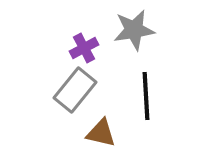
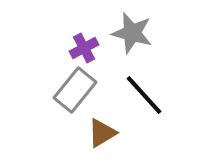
gray star: moved 2 px left, 3 px down; rotated 24 degrees clockwise
black line: moved 2 px left, 1 px up; rotated 39 degrees counterclockwise
brown triangle: moved 1 px right; rotated 44 degrees counterclockwise
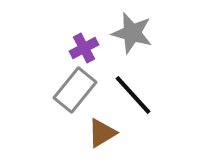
black line: moved 11 px left
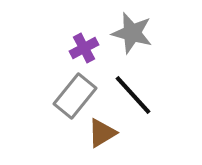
gray rectangle: moved 6 px down
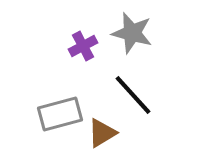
purple cross: moved 1 px left, 2 px up
gray rectangle: moved 15 px left, 18 px down; rotated 36 degrees clockwise
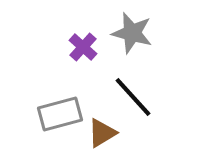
purple cross: moved 1 px down; rotated 20 degrees counterclockwise
black line: moved 2 px down
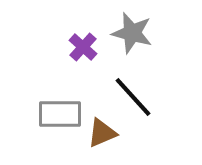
gray rectangle: rotated 15 degrees clockwise
brown triangle: rotated 8 degrees clockwise
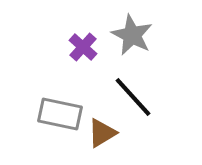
gray star: moved 2 px down; rotated 12 degrees clockwise
gray rectangle: rotated 12 degrees clockwise
brown triangle: rotated 8 degrees counterclockwise
